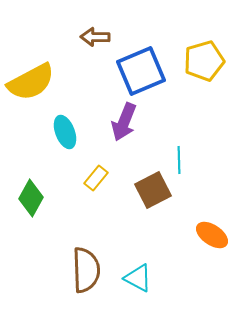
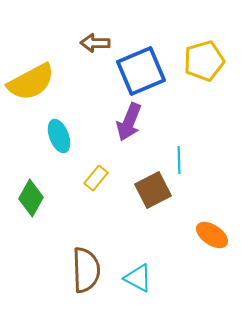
brown arrow: moved 6 px down
purple arrow: moved 5 px right
cyan ellipse: moved 6 px left, 4 px down
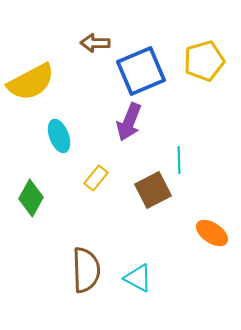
orange ellipse: moved 2 px up
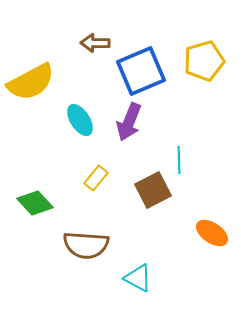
cyan ellipse: moved 21 px right, 16 px up; rotated 12 degrees counterclockwise
green diamond: moved 4 px right, 5 px down; rotated 72 degrees counterclockwise
brown semicircle: moved 25 px up; rotated 96 degrees clockwise
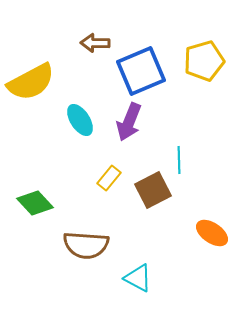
yellow rectangle: moved 13 px right
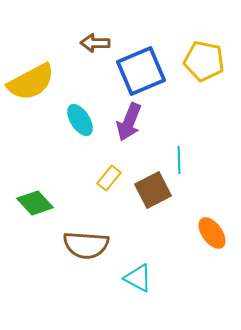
yellow pentagon: rotated 27 degrees clockwise
orange ellipse: rotated 20 degrees clockwise
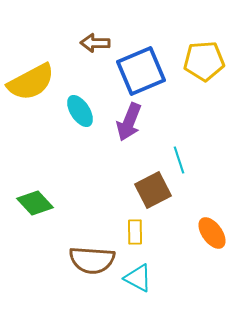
yellow pentagon: rotated 15 degrees counterclockwise
cyan ellipse: moved 9 px up
cyan line: rotated 16 degrees counterclockwise
yellow rectangle: moved 26 px right, 54 px down; rotated 40 degrees counterclockwise
brown semicircle: moved 6 px right, 15 px down
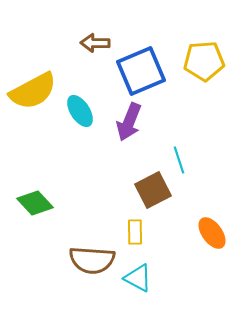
yellow semicircle: moved 2 px right, 9 px down
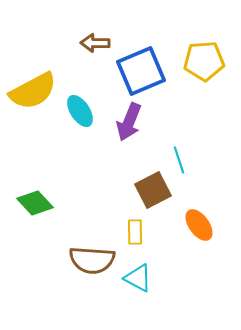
orange ellipse: moved 13 px left, 8 px up
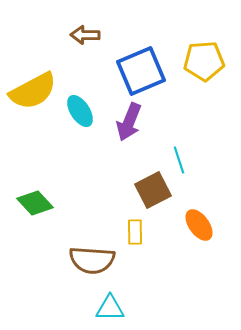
brown arrow: moved 10 px left, 8 px up
cyan triangle: moved 28 px left, 30 px down; rotated 28 degrees counterclockwise
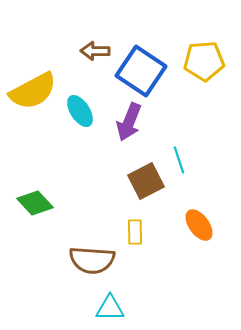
brown arrow: moved 10 px right, 16 px down
blue square: rotated 33 degrees counterclockwise
brown square: moved 7 px left, 9 px up
